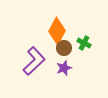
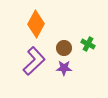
orange diamond: moved 21 px left, 7 px up
green cross: moved 4 px right, 1 px down
purple star: rotated 21 degrees clockwise
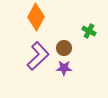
orange diamond: moved 7 px up
green cross: moved 1 px right, 13 px up
purple L-shape: moved 4 px right, 5 px up
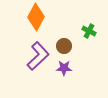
brown circle: moved 2 px up
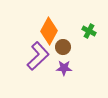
orange diamond: moved 13 px right, 14 px down
brown circle: moved 1 px left, 1 px down
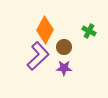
orange diamond: moved 4 px left, 1 px up
brown circle: moved 1 px right
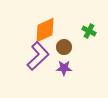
orange diamond: rotated 36 degrees clockwise
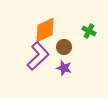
purple star: rotated 14 degrees clockwise
